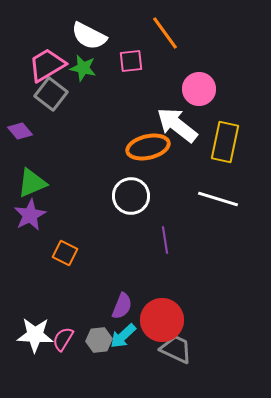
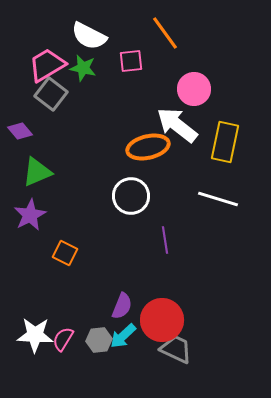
pink circle: moved 5 px left
green triangle: moved 5 px right, 11 px up
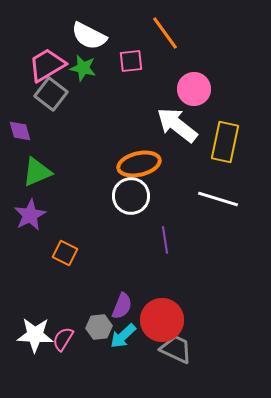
purple diamond: rotated 25 degrees clockwise
orange ellipse: moved 9 px left, 17 px down
gray hexagon: moved 13 px up
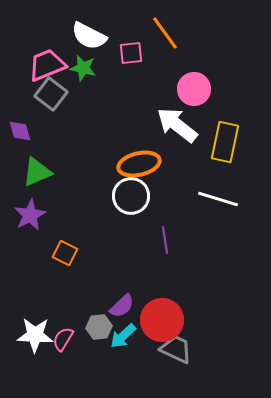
pink square: moved 8 px up
pink trapezoid: rotated 9 degrees clockwise
purple semicircle: rotated 24 degrees clockwise
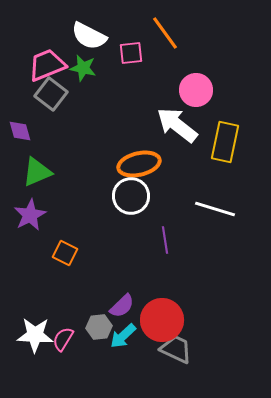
pink circle: moved 2 px right, 1 px down
white line: moved 3 px left, 10 px down
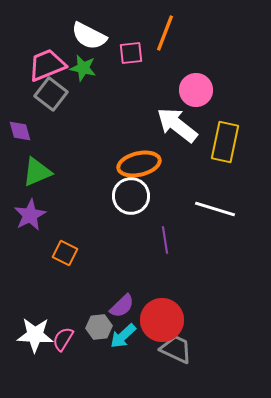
orange line: rotated 57 degrees clockwise
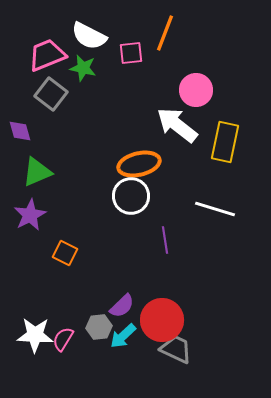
pink trapezoid: moved 10 px up
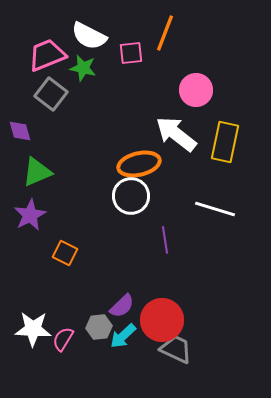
white arrow: moved 1 px left, 9 px down
white star: moved 2 px left, 6 px up
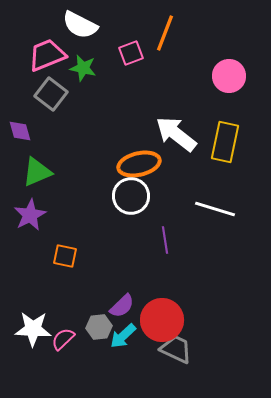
white semicircle: moved 9 px left, 11 px up
pink square: rotated 15 degrees counterclockwise
pink circle: moved 33 px right, 14 px up
orange square: moved 3 px down; rotated 15 degrees counterclockwise
pink semicircle: rotated 15 degrees clockwise
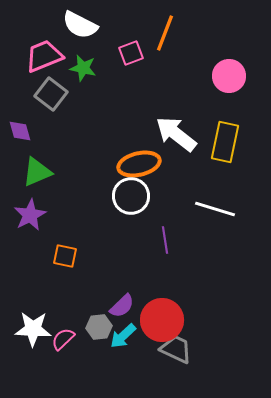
pink trapezoid: moved 3 px left, 1 px down
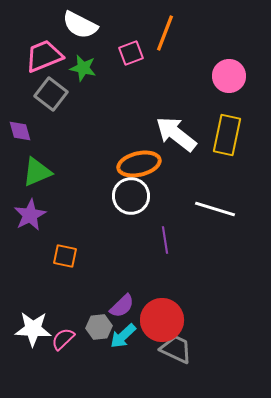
yellow rectangle: moved 2 px right, 7 px up
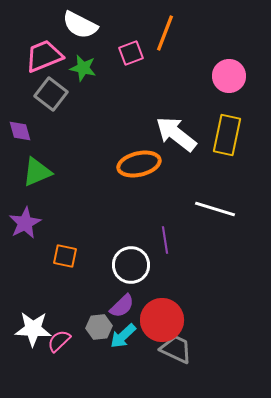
white circle: moved 69 px down
purple star: moved 5 px left, 8 px down
pink semicircle: moved 4 px left, 2 px down
